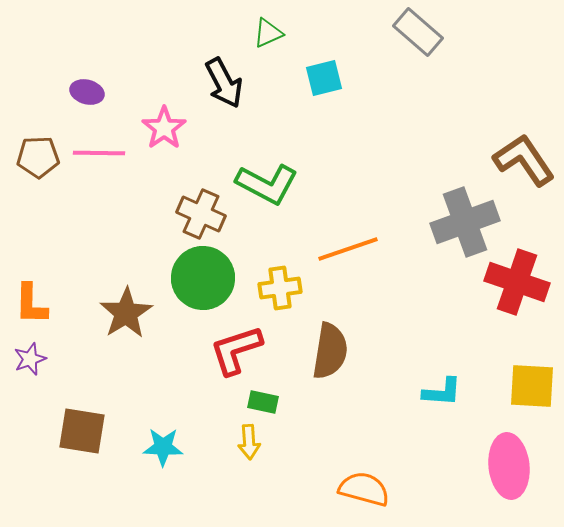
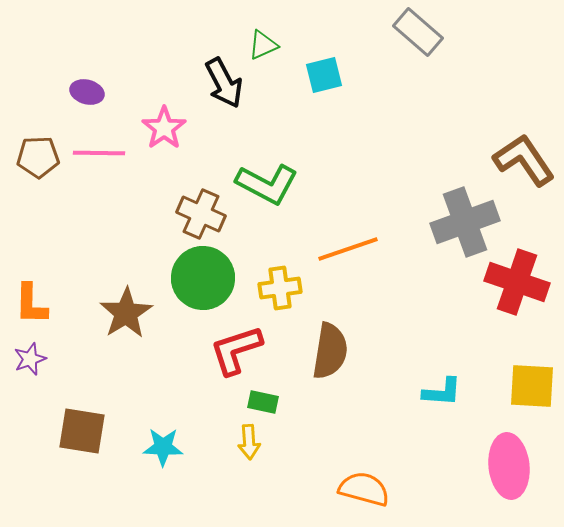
green triangle: moved 5 px left, 12 px down
cyan square: moved 3 px up
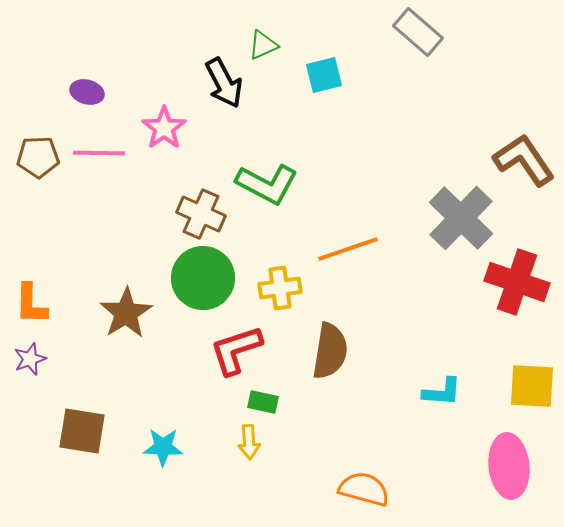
gray cross: moved 4 px left, 4 px up; rotated 26 degrees counterclockwise
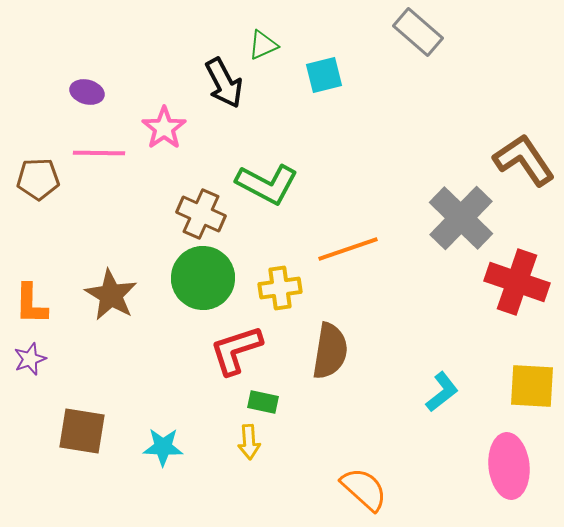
brown pentagon: moved 22 px down
brown star: moved 15 px left, 18 px up; rotated 10 degrees counterclockwise
cyan L-shape: rotated 42 degrees counterclockwise
orange semicircle: rotated 27 degrees clockwise
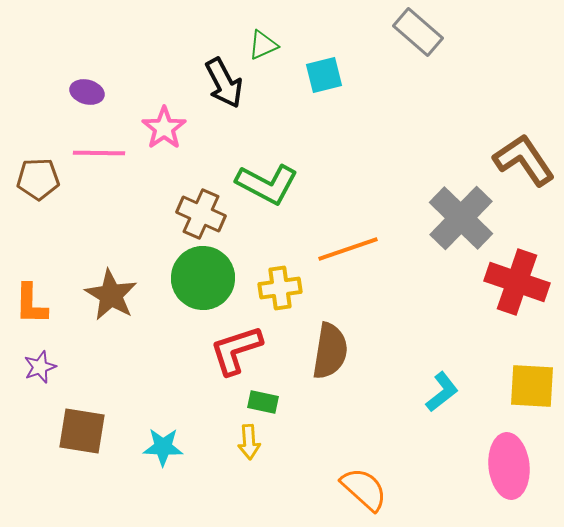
purple star: moved 10 px right, 8 px down
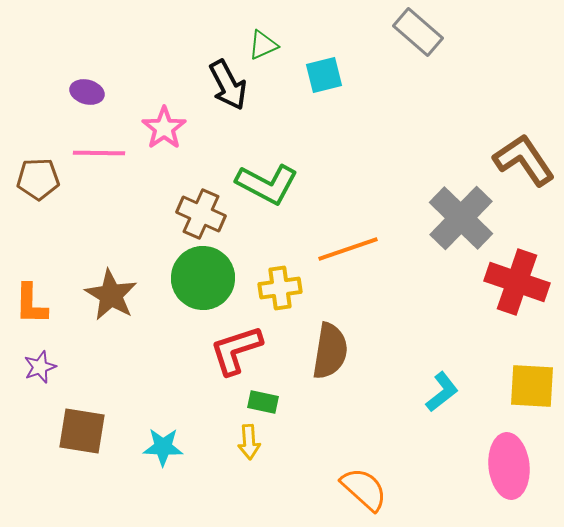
black arrow: moved 4 px right, 2 px down
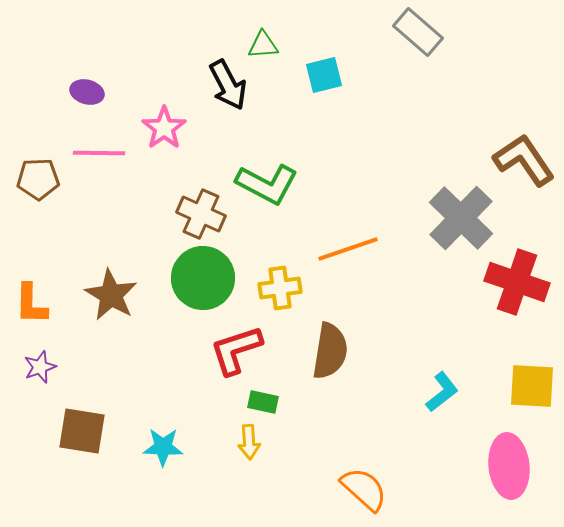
green triangle: rotated 20 degrees clockwise
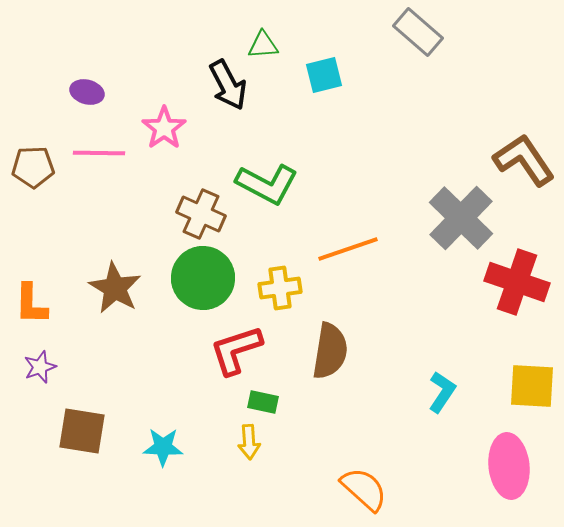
brown pentagon: moved 5 px left, 12 px up
brown star: moved 4 px right, 7 px up
cyan L-shape: rotated 18 degrees counterclockwise
